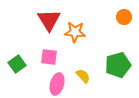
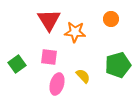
orange circle: moved 13 px left, 2 px down
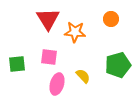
red triangle: moved 1 px left, 1 px up
green square: rotated 30 degrees clockwise
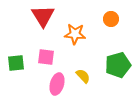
red triangle: moved 5 px left, 3 px up
orange star: moved 2 px down
pink square: moved 3 px left
green square: moved 1 px left, 1 px up
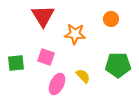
pink square: rotated 12 degrees clockwise
green pentagon: rotated 15 degrees clockwise
pink ellipse: rotated 10 degrees clockwise
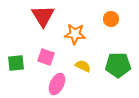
yellow semicircle: moved 10 px up; rotated 21 degrees counterclockwise
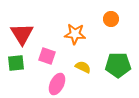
red triangle: moved 21 px left, 18 px down
pink square: moved 1 px right, 1 px up
yellow semicircle: moved 1 px down
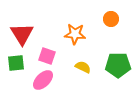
pink ellipse: moved 14 px left, 4 px up; rotated 20 degrees clockwise
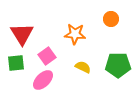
pink square: rotated 36 degrees clockwise
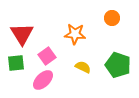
orange circle: moved 1 px right, 1 px up
green pentagon: rotated 20 degrees clockwise
